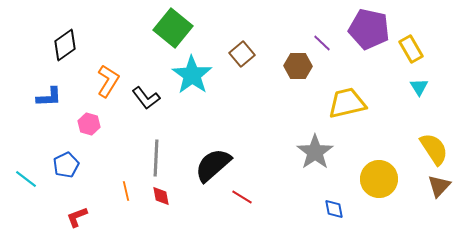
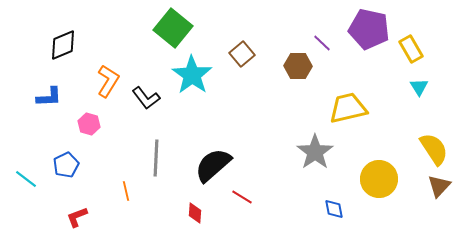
black diamond: moved 2 px left; rotated 12 degrees clockwise
yellow trapezoid: moved 1 px right, 5 px down
red diamond: moved 34 px right, 17 px down; rotated 15 degrees clockwise
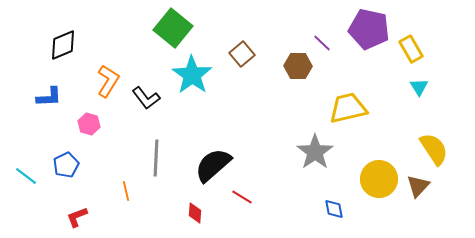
cyan line: moved 3 px up
brown triangle: moved 21 px left
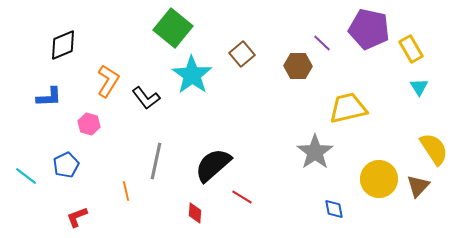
gray line: moved 3 px down; rotated 9 degrees clockwise
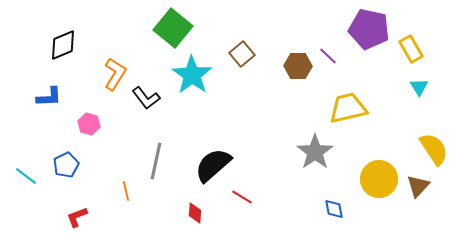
purple line: moved 6 px right, 13 px down
orange L-shape: moved 7 px right, 7 px up
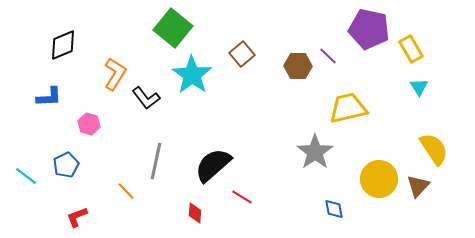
orange line: rotated 30 degrees counterclockwise
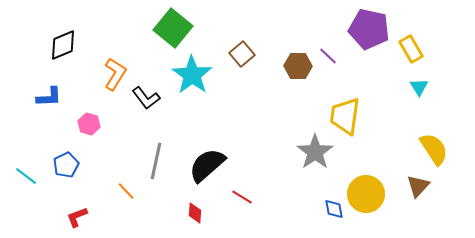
yellow trapezoid: moved 3 px left, 8 px down; rotated 69 degrees counterclockwise
black semicircle: moved 6 px left
yellow circle: moved 13 px left, 15 px down
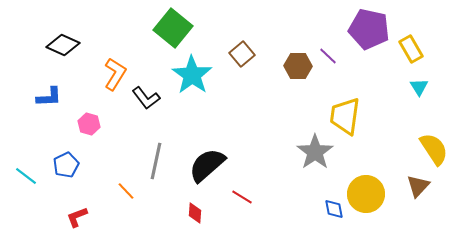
black diamond: rotated 48 degrees clockwise
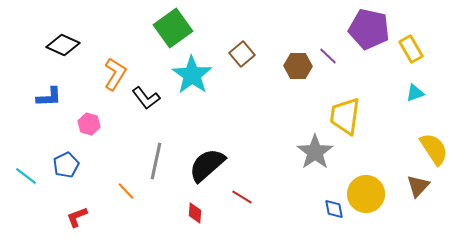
green square: rotated 15 degrees clockwise
cyan triangle: moved 4 px left, 6 px down; rotated 42 degrees clockwise
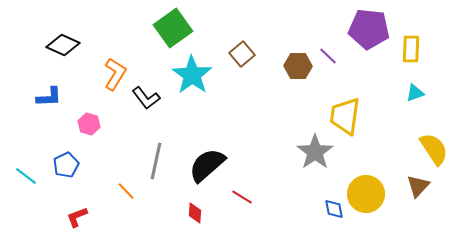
purple pentagon: rotated 6 degrees counterclockwise
yellow rectangle: rotated 32 degrees clockwise
